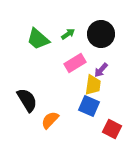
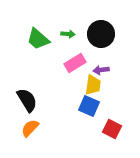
green arrow: rotated 40 degrees clockwise
purple arrow: rotated 42 degrees clockwise
orange semicircle: moved 20 px left, 8 px down
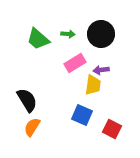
blue square: moved 7 px left, 9 px down
orange semicircle: moved 2 px right, 1 px up; rotated 12 degrees counterclockwise
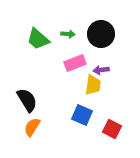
pink rectangle: rotated 10 degrees clockwise
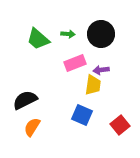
black semicircle: moved 2 px left; rotated 85 degrees counterclockwise
red square: moved 8 px right, 4 px up; rotated 24 degrees clockwise
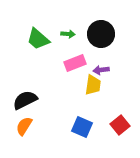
blue square: moved 12 px down
orange semicircle: moved 8 px left, 1 px up
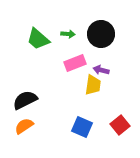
purple arrow: rotated 21 degrees clockwise
orange semicircle: rotated 24 degrees clockwise
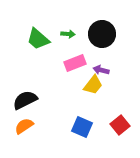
black circle: moved 1 px right
yellow trapezoid: rotated 30 degrees clockwise
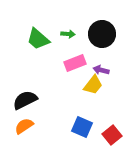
red square: moved 8 px left, 10 px down
